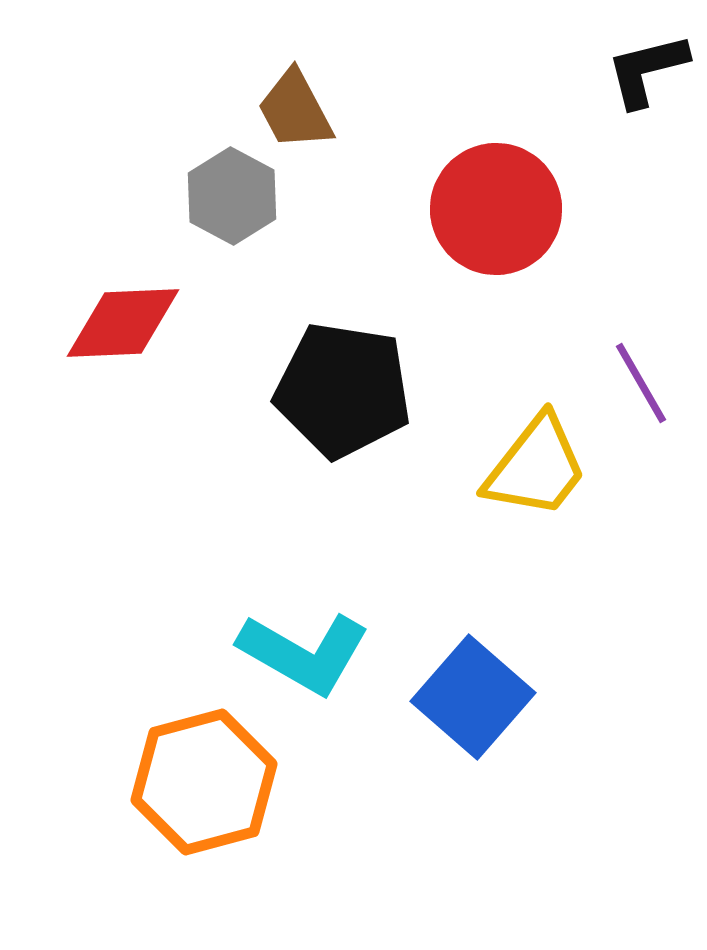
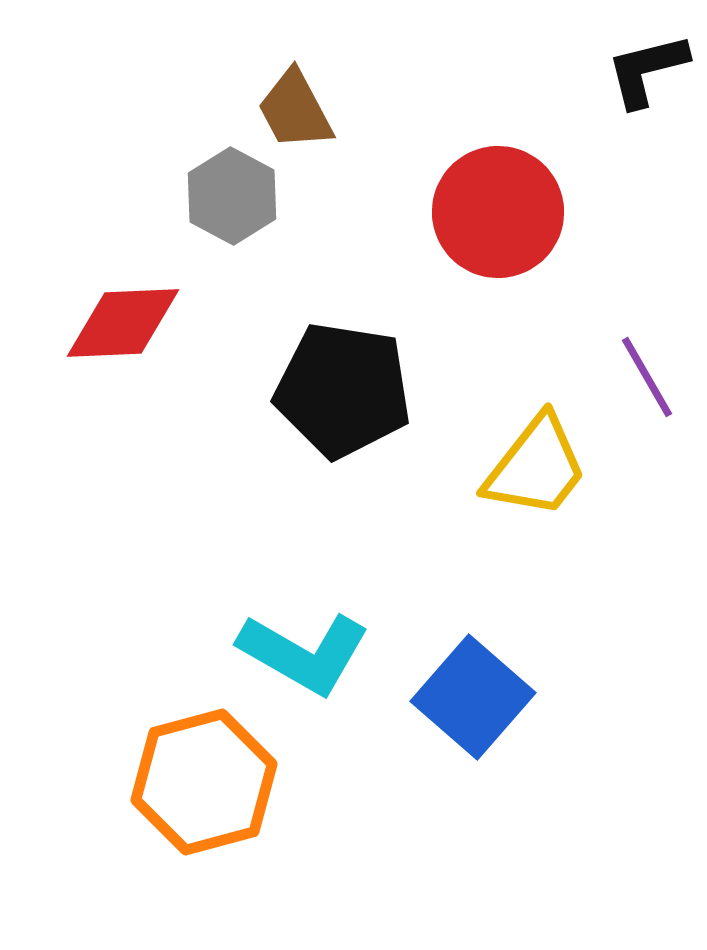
red circle: moved 2 px right, 3 px down
purple line: moved 6 px right, 6 px up
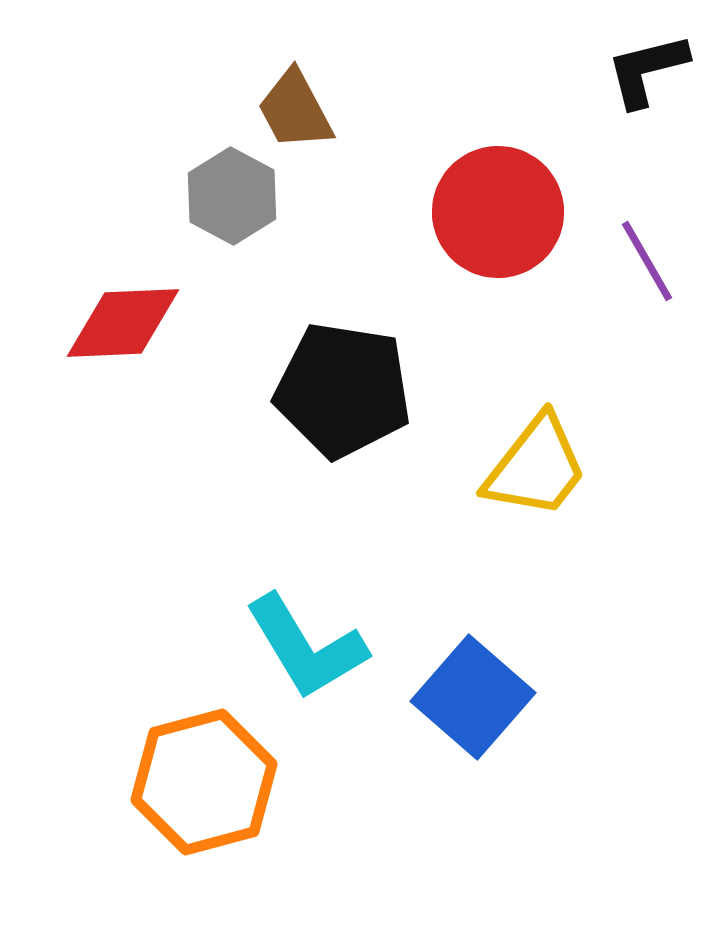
purple line: moved 116 px up
cyan L-shape: moved 2 px right, 6 px up; rotated 29 degrees clockwise
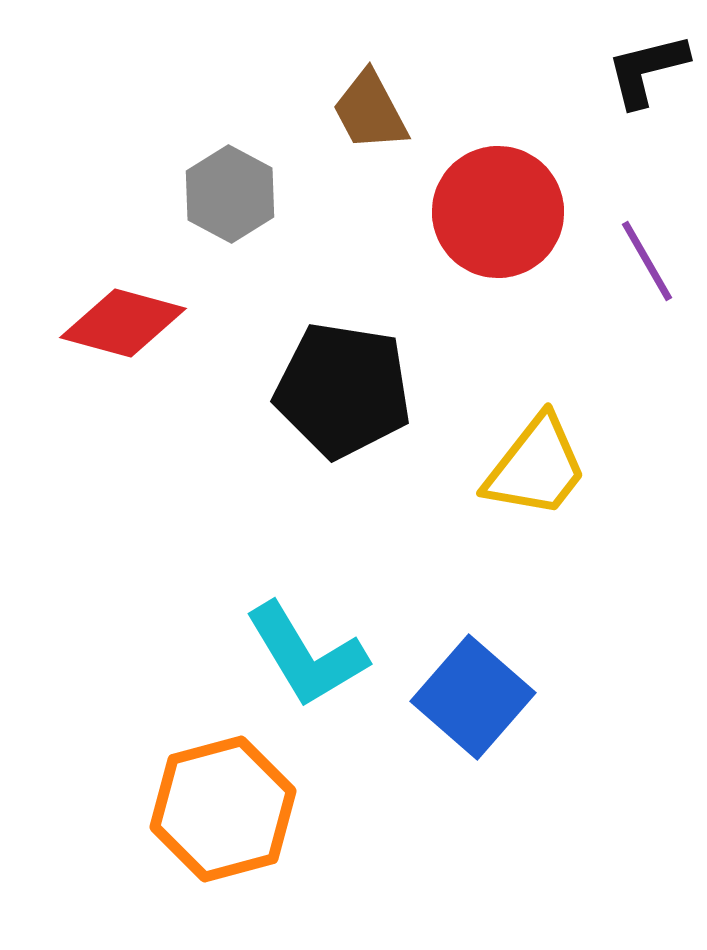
brown trapezoid: moved 75 px right, 1 px down
gray hexagon: moved 2 px left, 2 px up
red diamond: rotated 18 degrees clockwise
cyan L-shape: moved 8 px down
orange hexagon: moved 19 px right, 27 px down
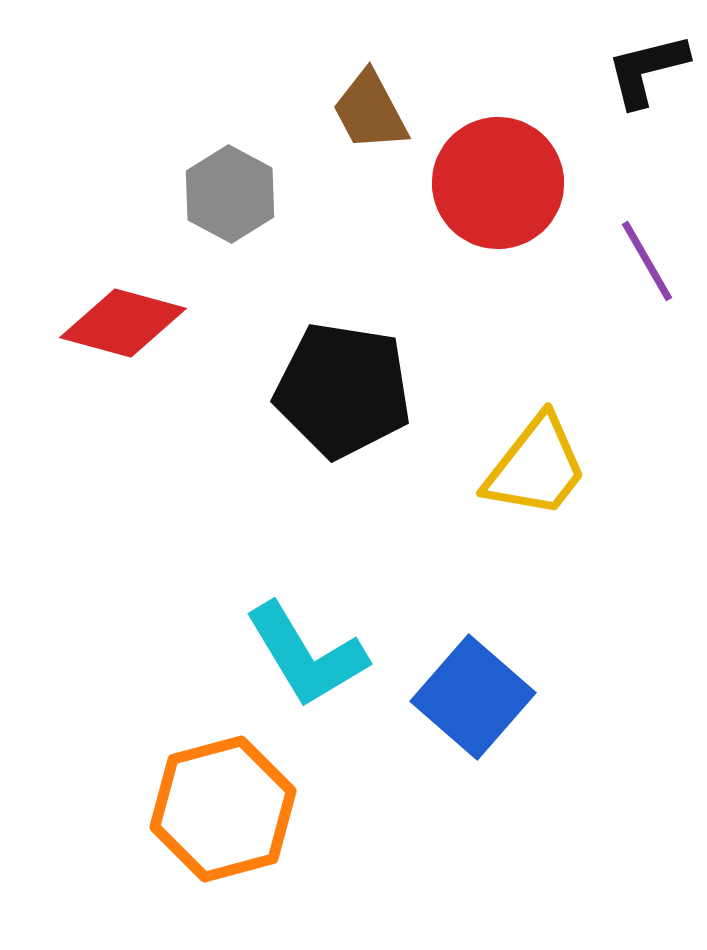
red circle: moved 29 px up
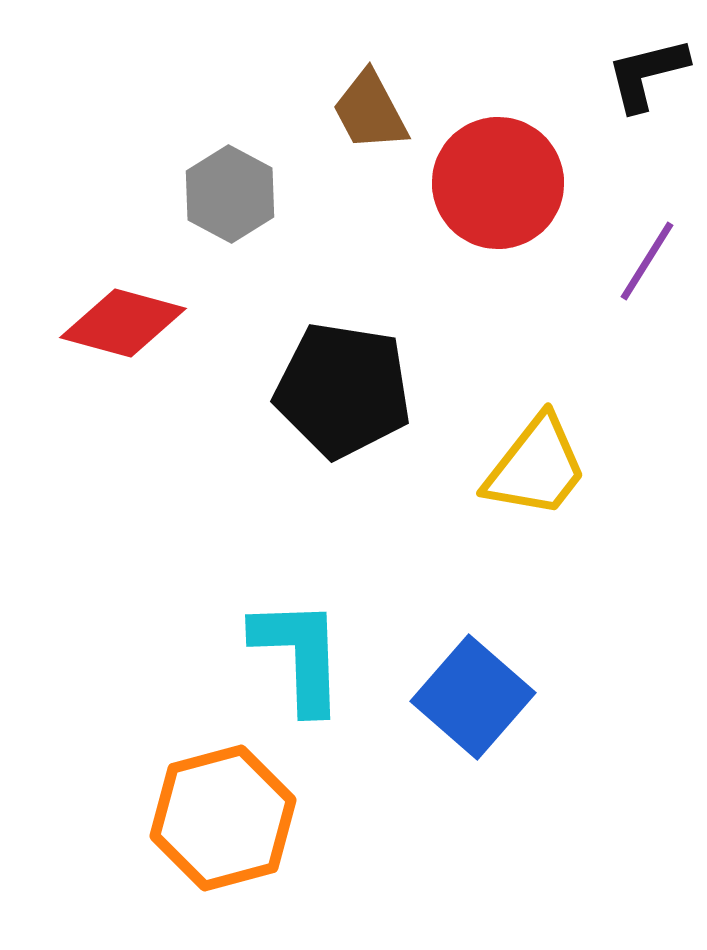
black L-shape: moved 4 px down
purple line: rotated 62 degrees clockwise
cyan L-shape: moved 7 px left; rotated 151 degrees counterclockwise
orange hexagon: moved 9 px down
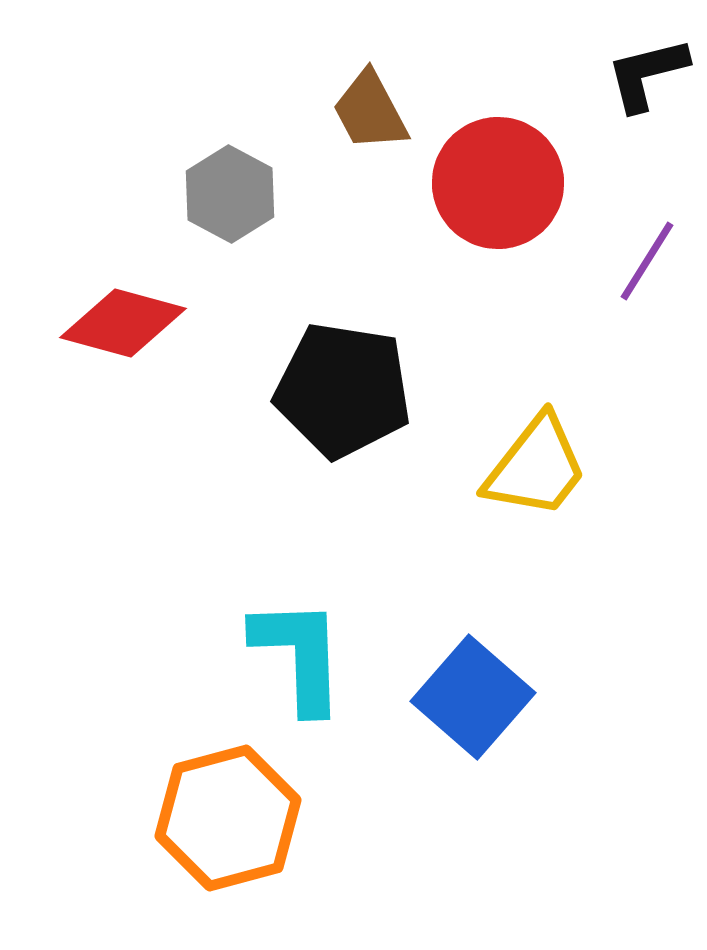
orange hexagon: moved 5 px right
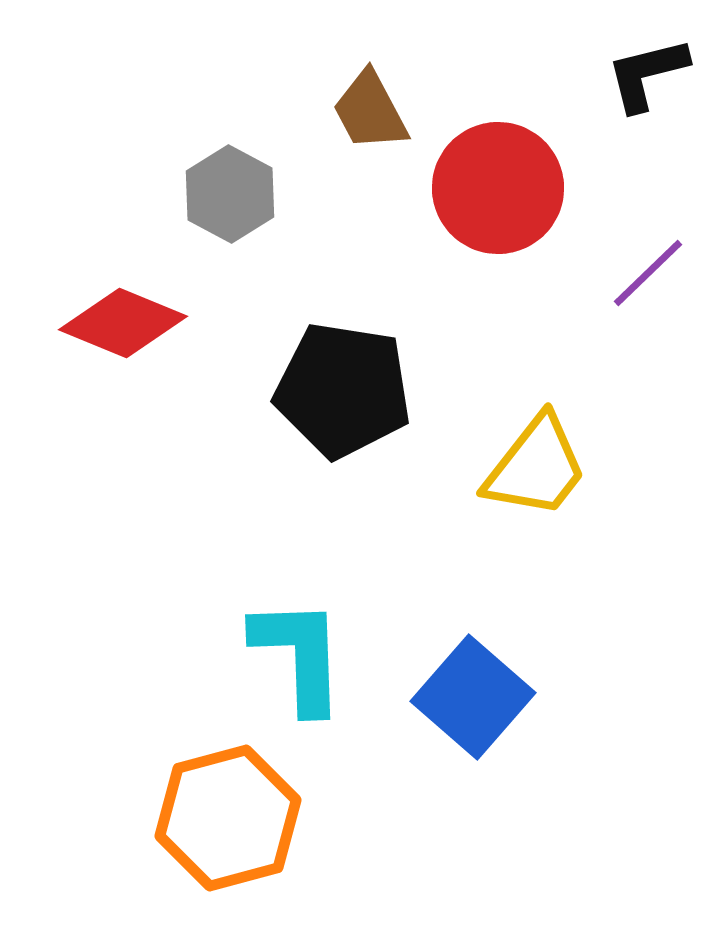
red circle: moved 5 px down
purple line: moved 1 px right, 12 px down; rotated 14 degrees clockwise
red diamond: rotated 7 degrees clockwise
